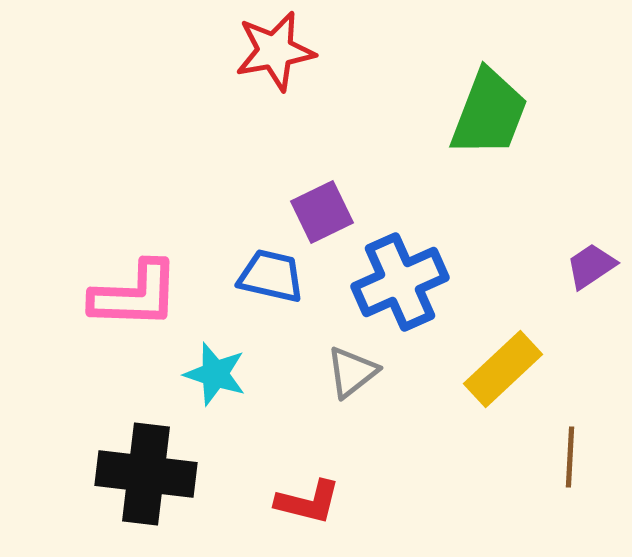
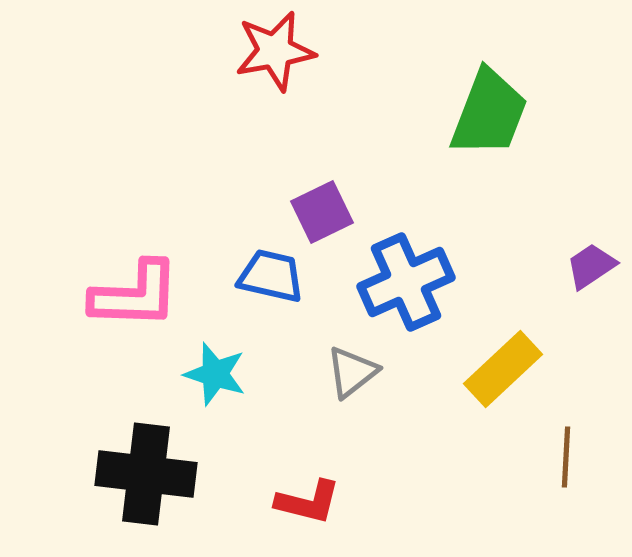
blue cross: moved 6 px right
brown line: moved 4 px left
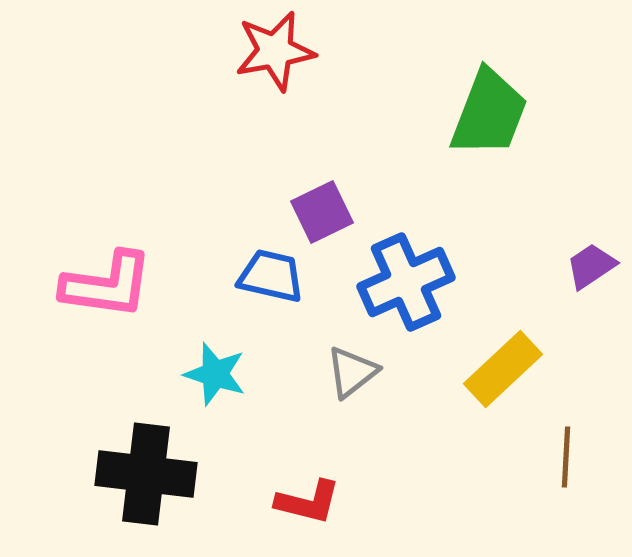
pink L-shape: moved 28 px left, 10 px up; rotated 6 degrees clockwise
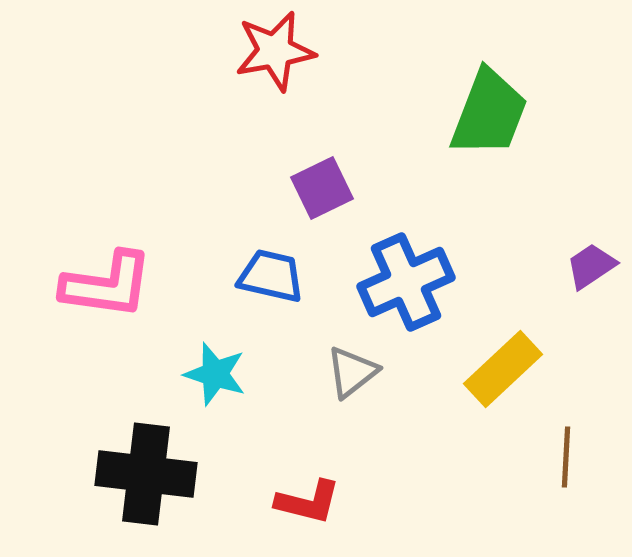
purple square: moved 24 px up
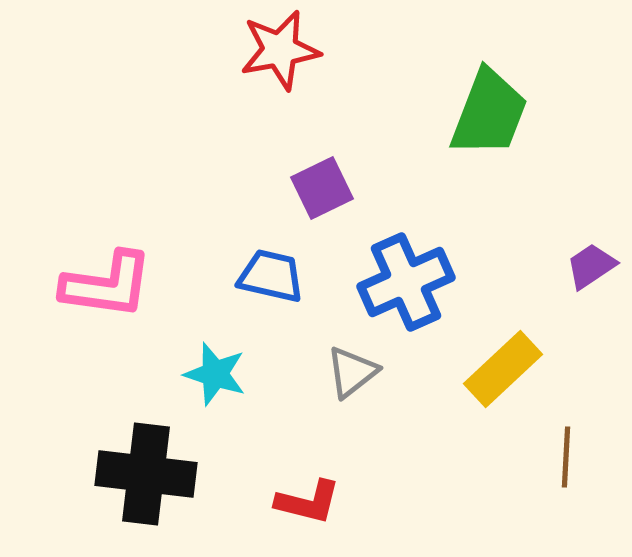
red star: moved 5 px right, 1 px up
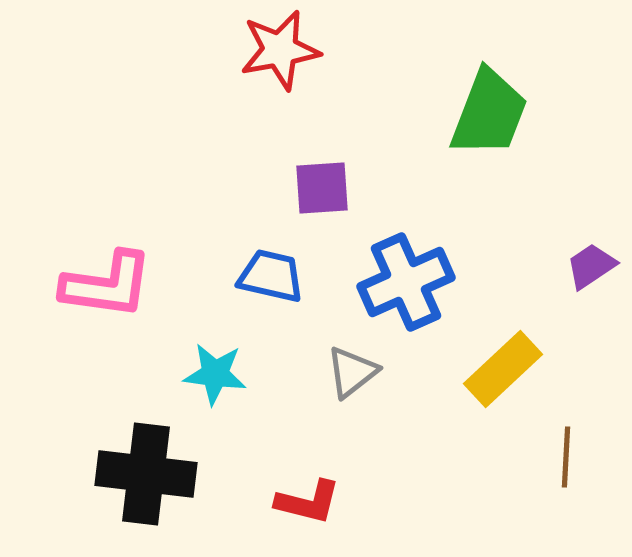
purple square: rotated 22 degrees clockwise
cyan star: rotated 10 degrees counterclockwise
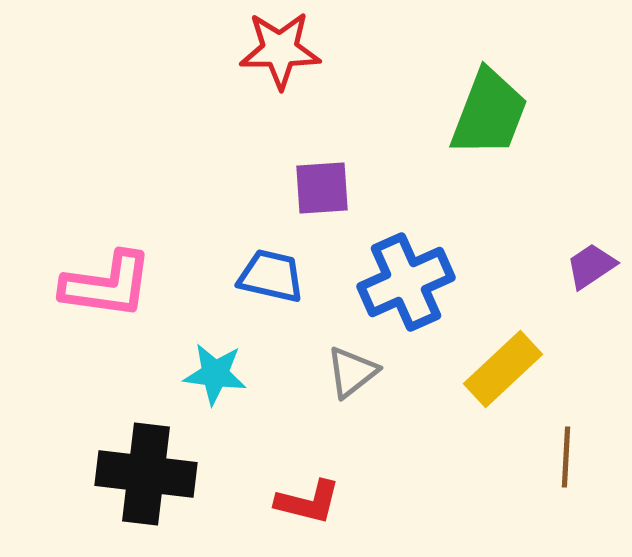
red star: rotated 10 degrees clockwise
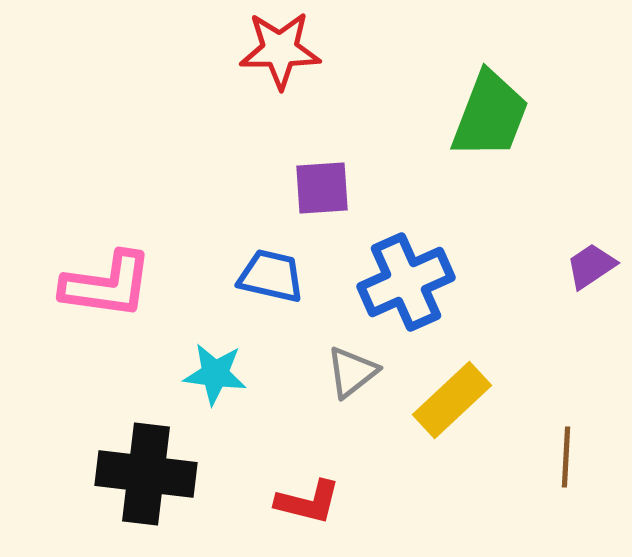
green trapezoid: moved 1 px right, 2 px down
yellow rectangle: moved 51 px left, 31 px down
